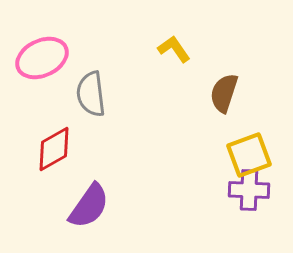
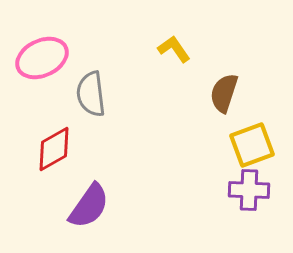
yellow square: moved 3 px right, 10 px up
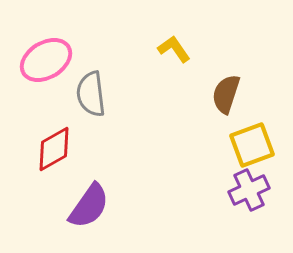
pink ellipse: moved 4 px right, 2 px down; rotated 6 degrees counterclockwise
brown semicircle: moved 2 px right, 1 px down
purple cross: rotated 27 degrees counterclockwise
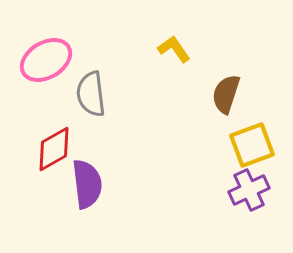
purple semicircle: moved 2 px left, 22 px up; rotated 42 degrees counterclockwise
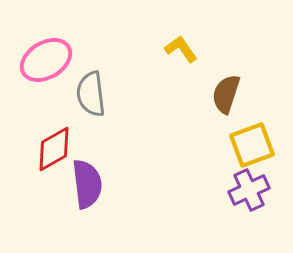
yellow L-shape: moved 7 px right
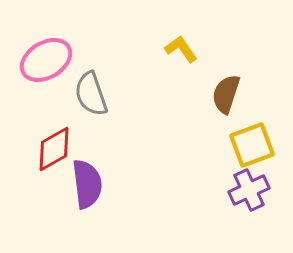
gray semicircle: rotated 12 degrees counterclockwise
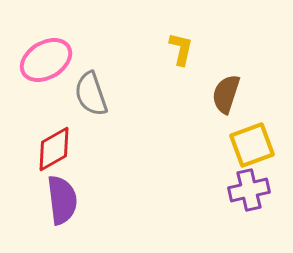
yellow L-shape: rotated 48 degrees clockwise
purple semicircle: moved 25 px left, 16 px down
purple cross: rotated 12 degrees clockwise
